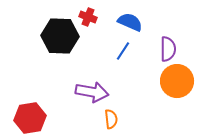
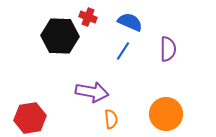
orange circle: moved 11 px left, 33 px down
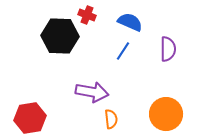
red cross: moved 1 px left, 2 px up
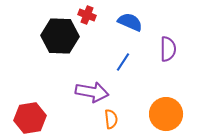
blue line: moved 11 px down
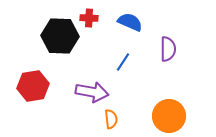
red cross: moved 2 px right, 3 px down; rotated 18 degrees counterclockwise
orange circle: moved 3 px right, 2 px down
red hexagon: moved 3 px right, 32 px up
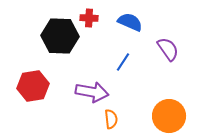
purple semicircle: rotated 35 degrees counterclockwise
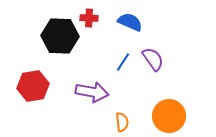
purple semicircle: moved 15 px left, 10 px down
orange semicircle: moved 11 px right, 3 px down
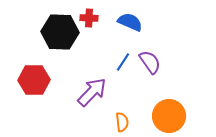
black hexagon: moved 4 px up
purple semicircle: moved 3 px left, 3 px down
red hexagon: moved 1 px right, 6 px up; rotated 8 degrees clockwise
purple arrow: rotated 56 degrees counterclockwise
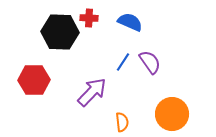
orange circle: moved 3 px right, 2 px up
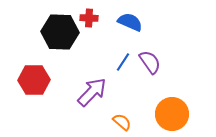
orange semicircle: rotated 42 degrees counterclockwise
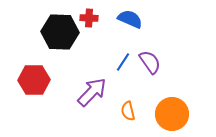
blue semicircle: moved 3 px up
orange semicircle: moved 6 px right, 11 px up; rotated 144 degrees counterclockwise
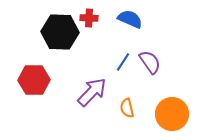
orange semicircle: moved 1 px left, 3 px up
